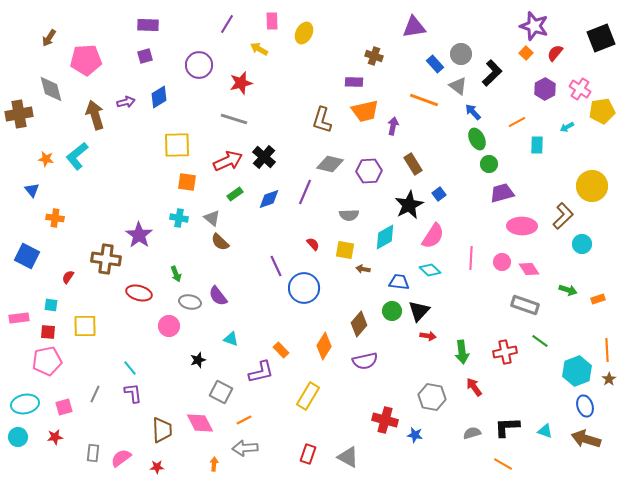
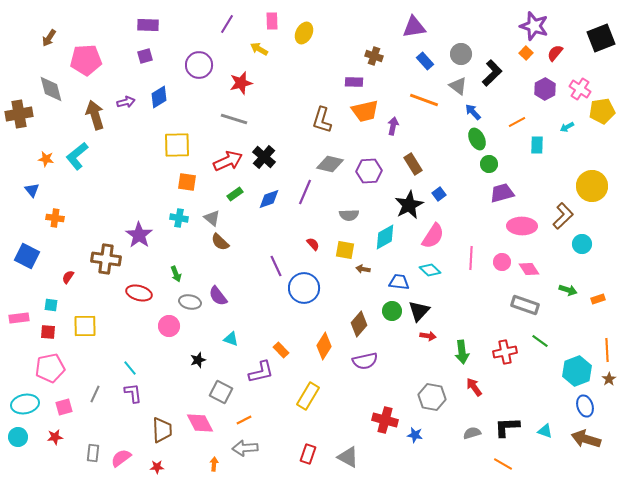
blue rectangle at (435, 64): moved 10 px left, 3 px up
pink pentagon at (47, 361): moved 3 px right, 7 px down
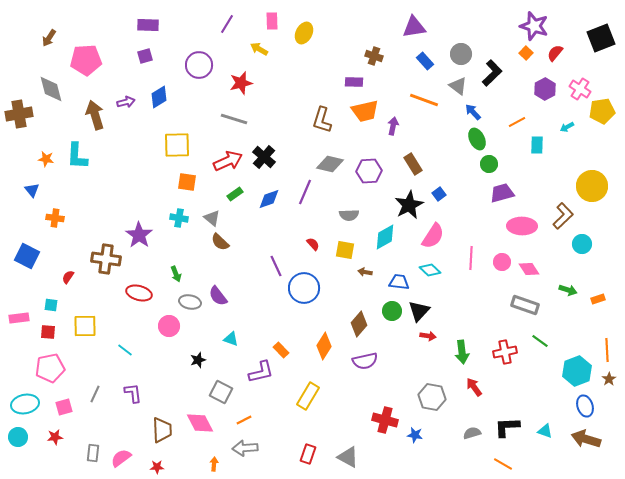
cyan L-shape at (77, 156): rotated 48 degrees counterclockwise
brown arrow at (363, 269): moved 2 px right, 3 px down
cyan line at (130, 368): moved 5 px left, 18 px up; rotated 14 degrees counterclockwise
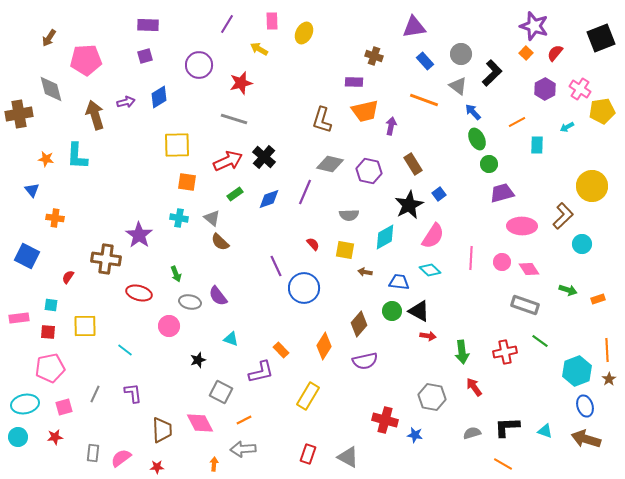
purple arrow at (393, 126): moved 2 px left
purple hexagon at (369, 171): rotated 15 degrees clockwise
black triangle at (419, 311): rotated 45 degrees counterclockwise
gray arrow at (245, 448): moved 2 px left, 1 px down
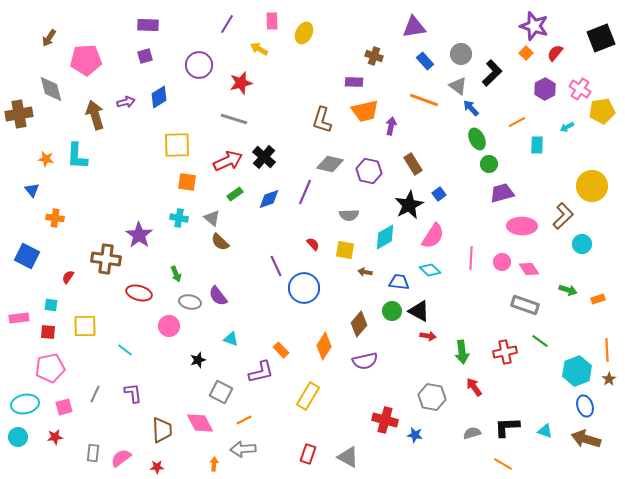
blue arrow at (473, 112): moved 2 px left, 4 px up
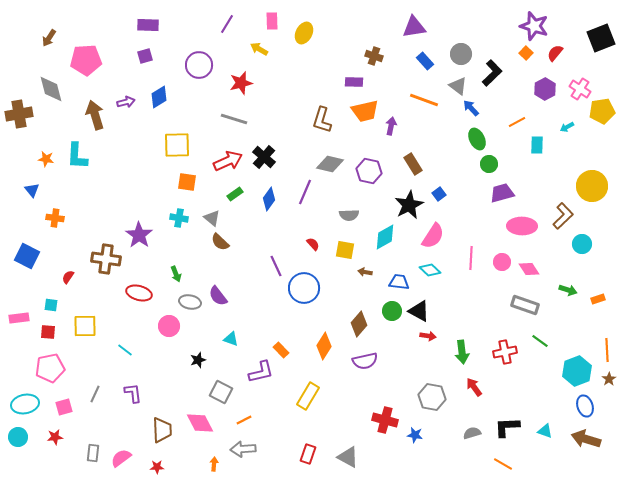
blue diamond at (269, 199): rotated 35 degrees counterclockwise
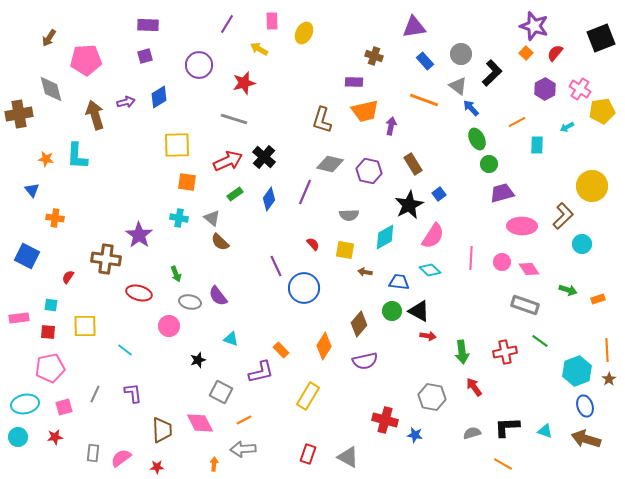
red star at (241, 83): moved 3 px right
